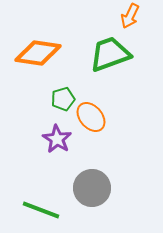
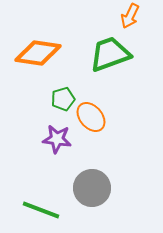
purple star: rotated 24 degrees counterclockwise
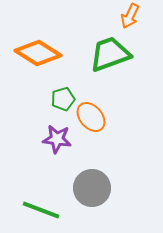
orange diamond: rotated 24 degrees clockwise
